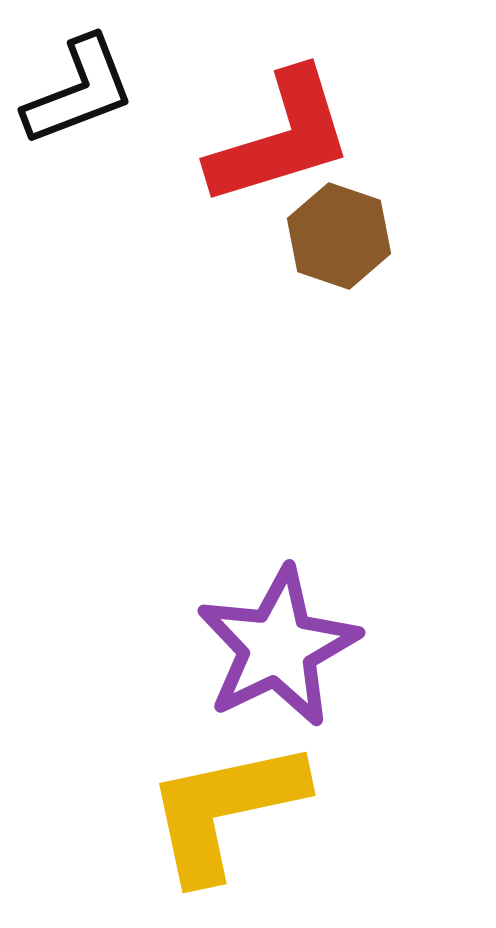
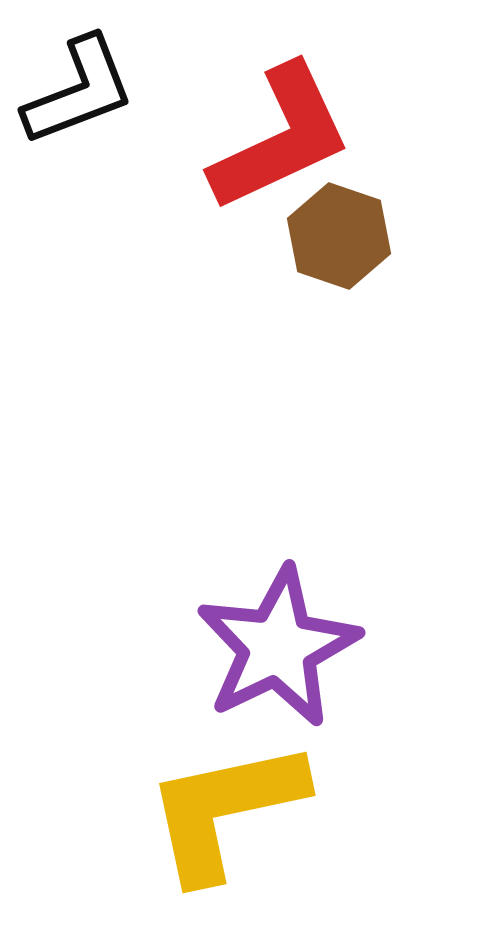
red L-shape: rotated 8 degrees counterclockwise
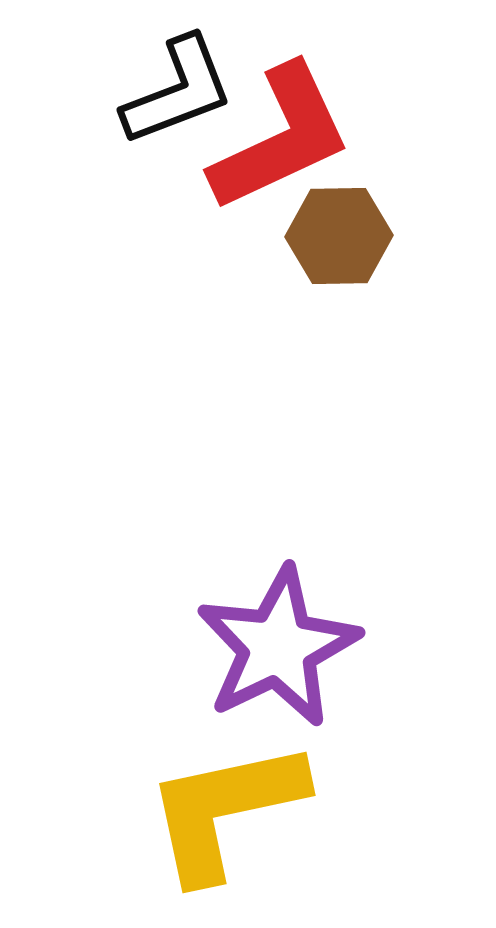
black L-shape: moved 99 px right
brown hexagon: rotated 20 degrees counterclockwise
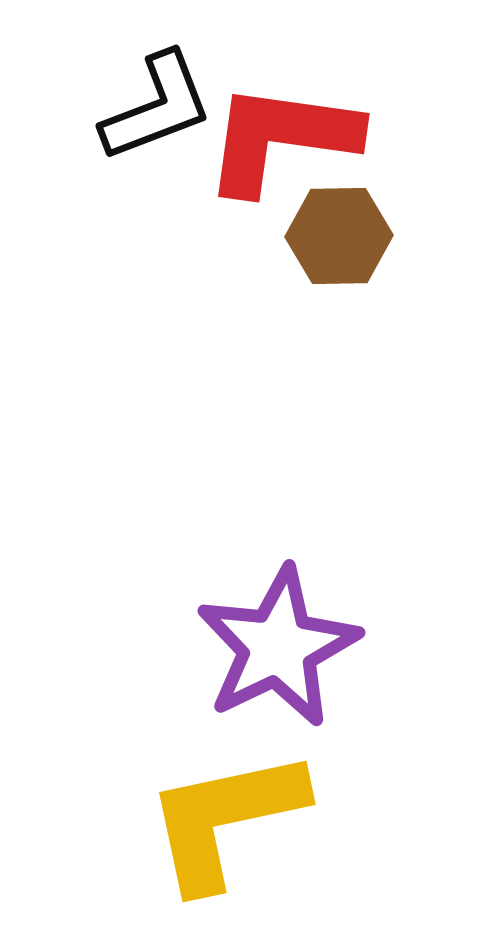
black L-shape: moved 21 px left, 16 px down
red L-shape: rotated 147 degrees counterclockwise
yellow L-shape: moved 9 px down
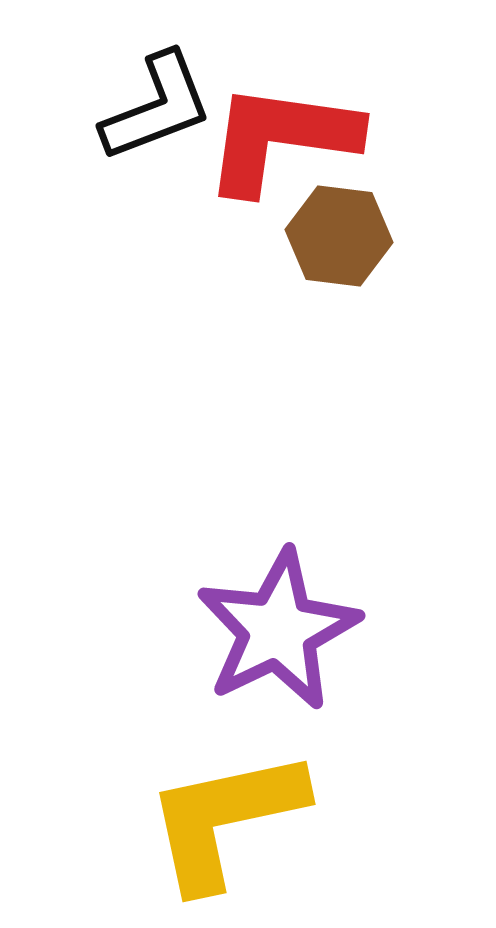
brown hexagon: rotated 8 degrees clockwise
purple star: moved 17 px up
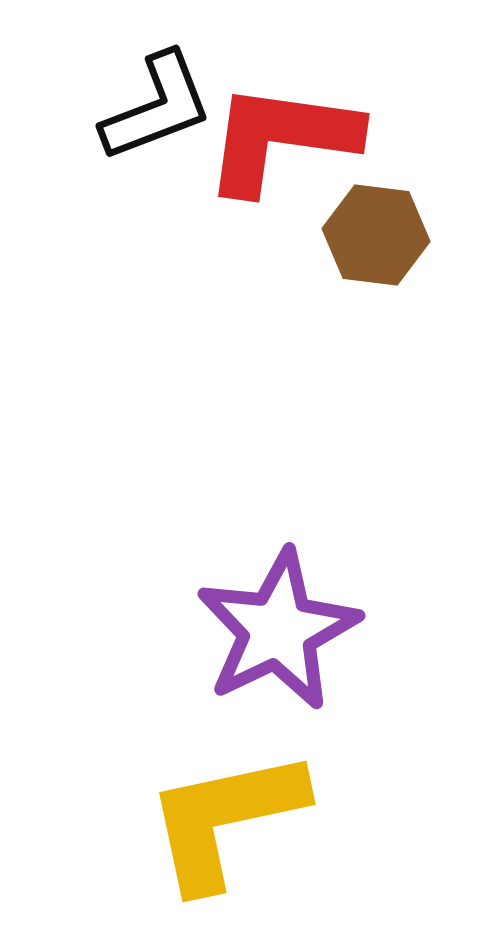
brown hexagon: moved 37 px right, 1 px up
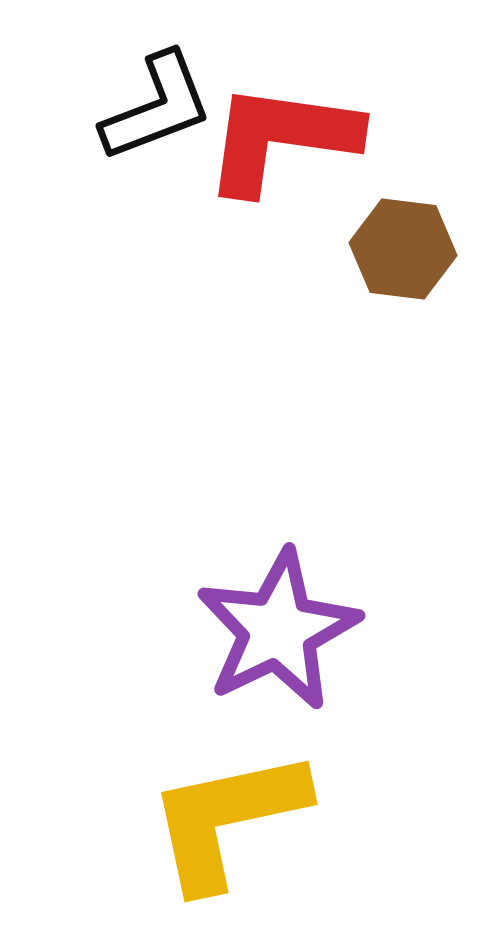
brown hexagon: moved 27 px right, 14 px down
yellow L-shape: moved 2 px right
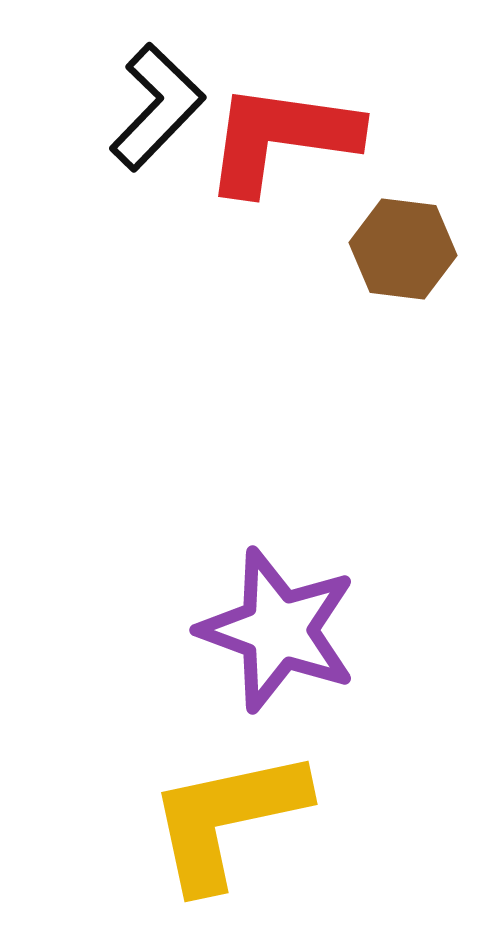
black L-shape: rotated 25 degrees counterclockwise
purple star: rotated 26 degrees counterclockwise
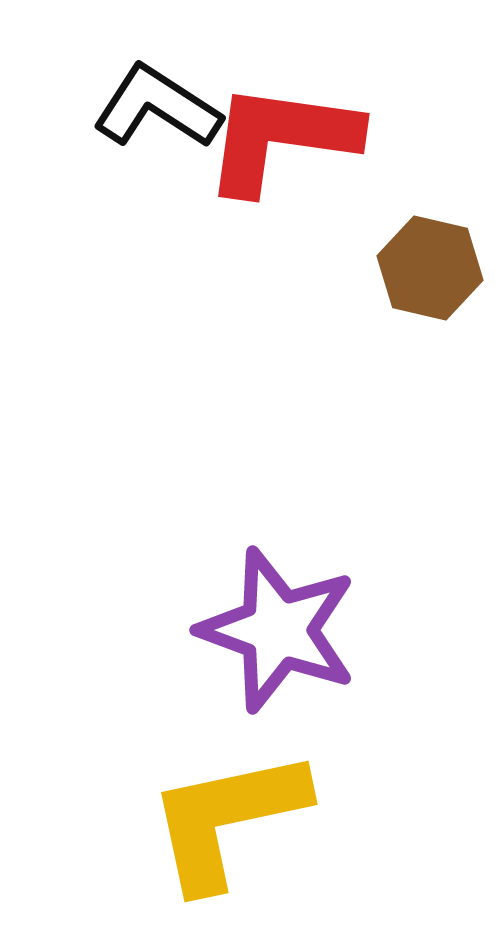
black L-shape: rotated 101 degrees counterclockwise
brown hexagon: moved 27 px right, 19 px down; rotated 6 degrees clockwise
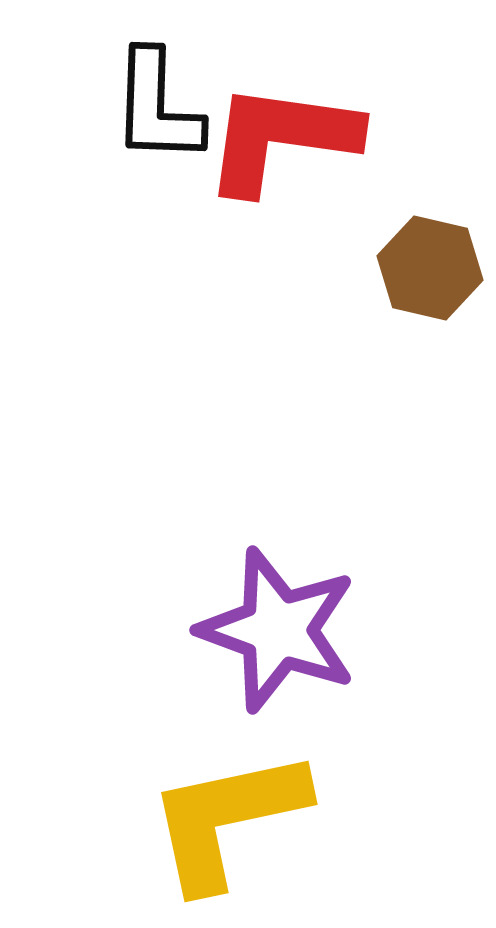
black L-shape: rotated 121 degrees counterclockwise
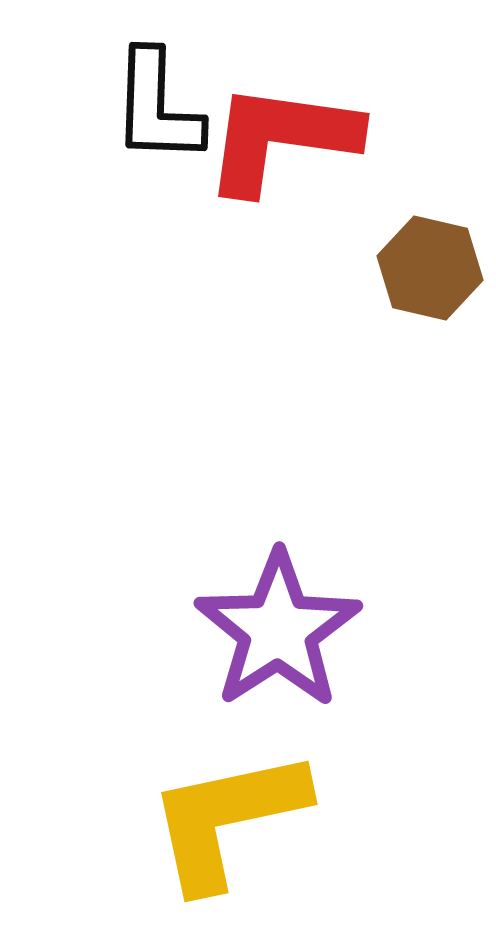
purple star: rotated 19 degrees clockwise
